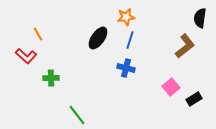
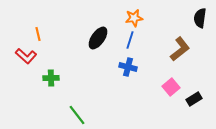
orange star: moved 8 px right, 1 px down
orange line: rotated 16 degrees clockwise
brown L-shape: moved 5 px left, 3 px down
blue cross: moved 2 px right, 1 px up
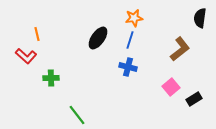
orange line: moved 1 px left
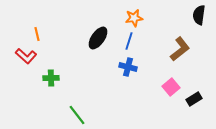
black semicircle: moved 1 px left, 3 px up
blue line: moved 1 px left, 1 px down
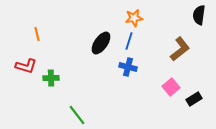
black ellipse: moved 3 px right, 5 px down
red L-shape: moved 10 px down; rotated 25 degrees counterclockwise
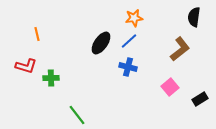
black semicircle: moved 5 px left, 2 px down
blue line: rotated 30 degrees clockwise
pink square: moved 1 px left
black rectangle: moved 6 px right
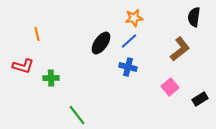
red L-shape: moved 3 px left
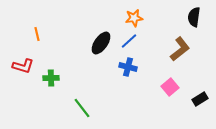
green line: moved 5 px right, 7 px up
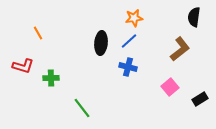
orange line: moved 1 px right, 1 px up; rotated 16 degrees counterclockwise
black ellipse: rotated 30 degrees counterclockwise
